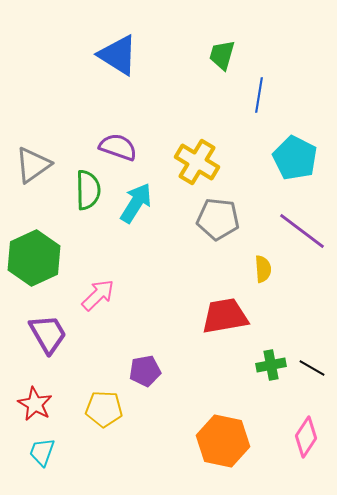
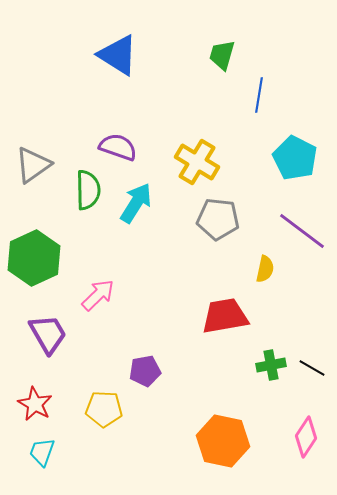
yellow semicircle: moved 2 px right; rotated 16 degrees clockwise
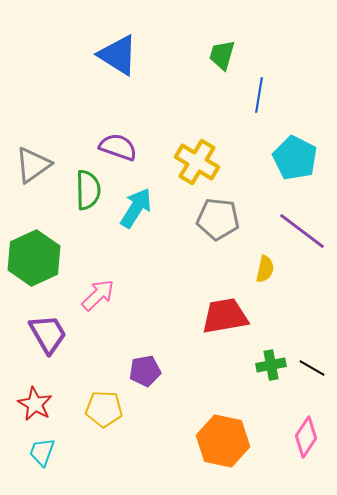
cyan arrow: moved 5 px down
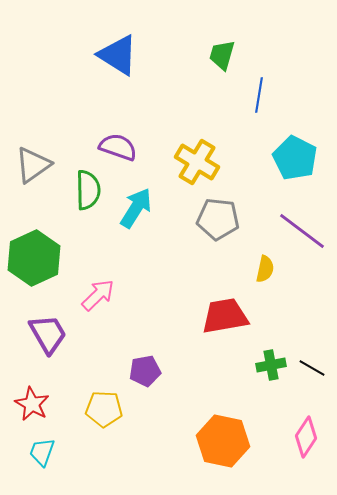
red star: moved 3 px left
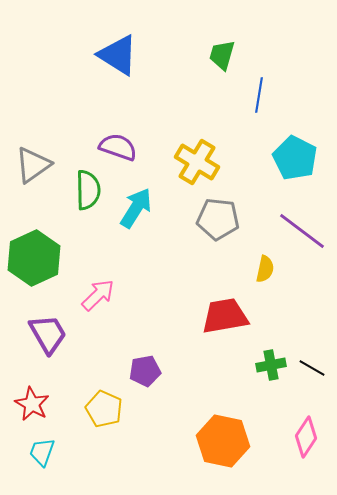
yellow pentagon: rotated 21 degrees clockwise
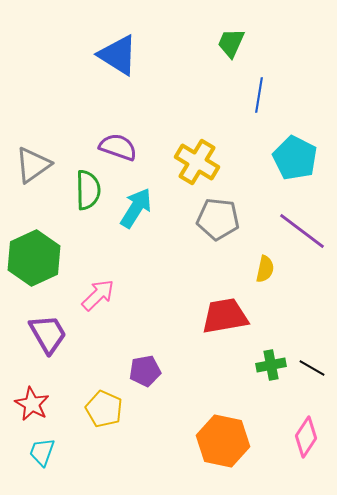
green trapezoid: moved 9 px right, 12 px up; rotated 8 degrees clockwise
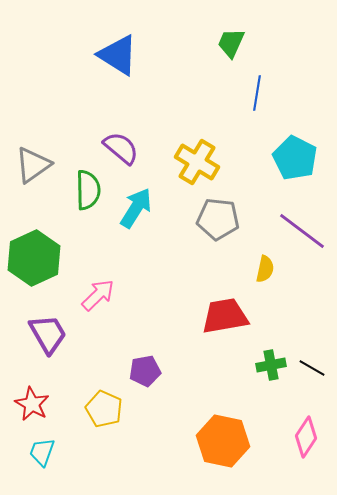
blue line: moved 2 px left, 2 px up
purple semicircle: moved 3 px right, 1 px down; rotated 21 degrees clockwise
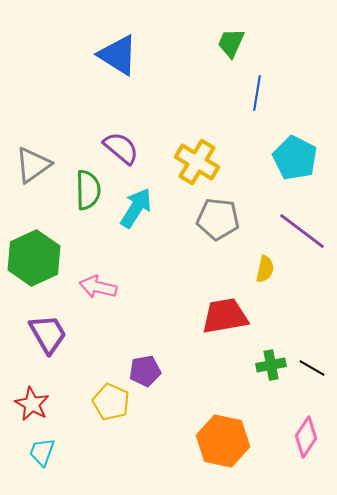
pink arrow: moved 8 px up; rotated 123 degrees counterclockwise
yellow pentagon: moved 7 px right, 7 px up
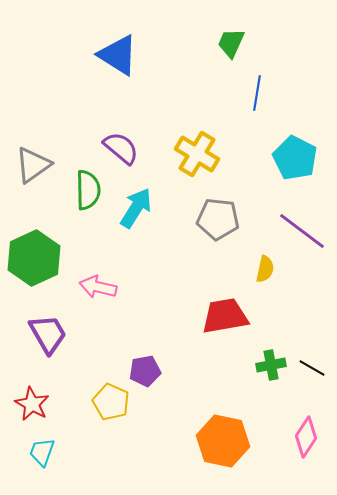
yellow cross: moved 8 px up
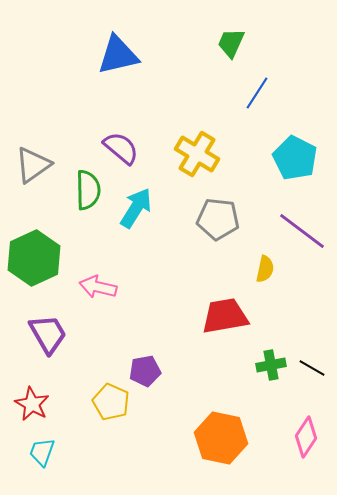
blue triangle: rotated 45 degrees counterclockwise
blue line: rotated 24 degrees clockwise
orange hexagon: moved 2 px left, 3 px up
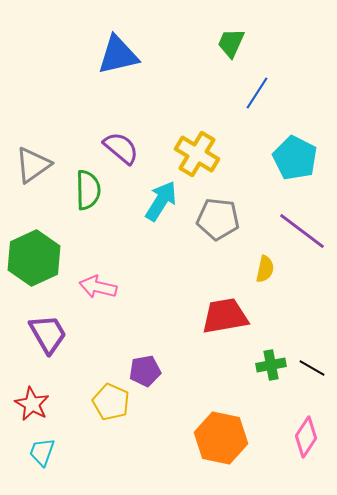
cyan arrow: moved 25 px right, 7 px up
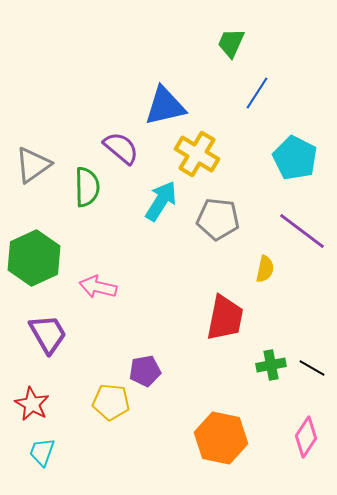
blue triangle: moved 47 px right, 51 px down
green semicircle: moved 1 px left, 3 px up
red trapezoid: moved 2 px down; rotated 111 degrees clockwise
yellow pentagon: rotated 18 degrees counterclockwise
